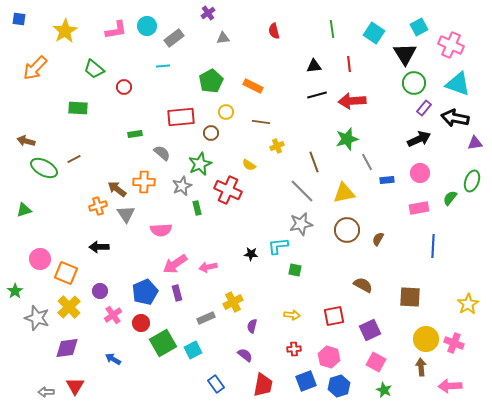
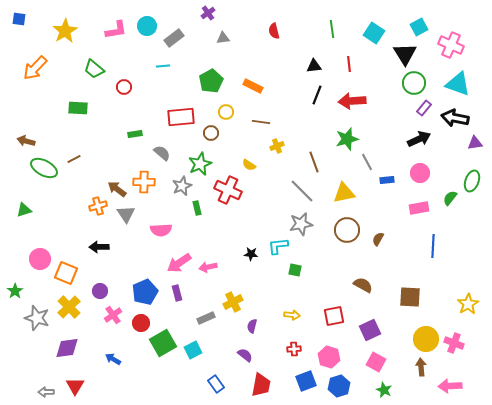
black line at (317, 95): rotated 54 degrees counterclockwise
pink arrow at (175, 264): moved 4 px right, 1 px up
red trapezoid at (263, 385): moved 2 px left
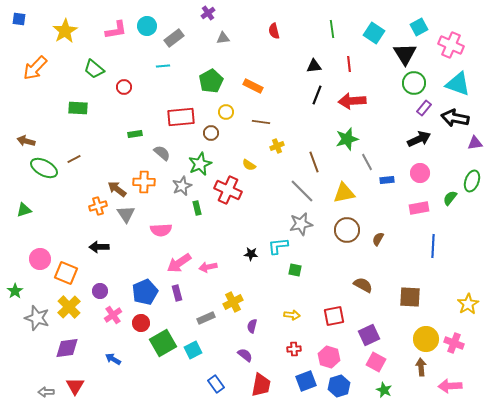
purple square at (370, 330): moved 1 px left, 5 px down
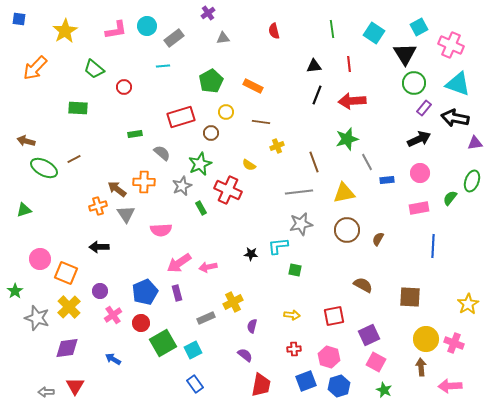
red rectangle at (181, 117): rotated 12 degrees counterclockwise
gray line at (302, 191): moved 3 px left, 1 px down; rotated 52 degrees counterclockwise
green rectangle at (197, 208): moved 4 px right; rotated 16 degrees counterclockwise
blue rectangle at (216, 384): moved 21 px left
